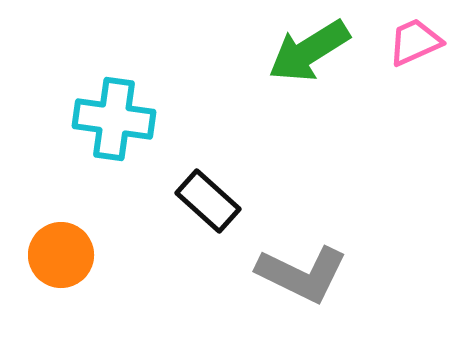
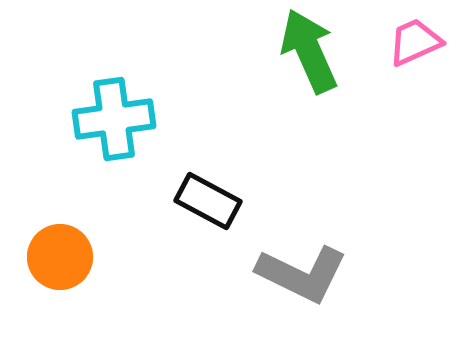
green arrow: rotated 98 degrees clockwise
cyan cross: rotated 16 degrees counterclockwise
black rectangle: rotated 14 degrees counterclockwise
orange circle: moved 1 px left, 2 px down
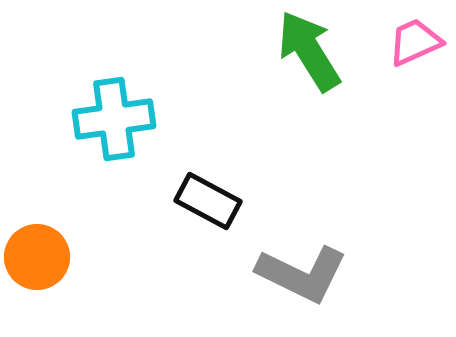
green arrow: rotated 8 degrees counterclockwise
orange circle: moved 23 px left
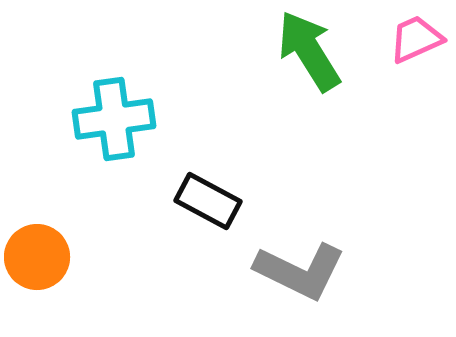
pink trapezoid: moved 1 px right, 3 px up
gray L-shape: moved 2 px left, 3 px up
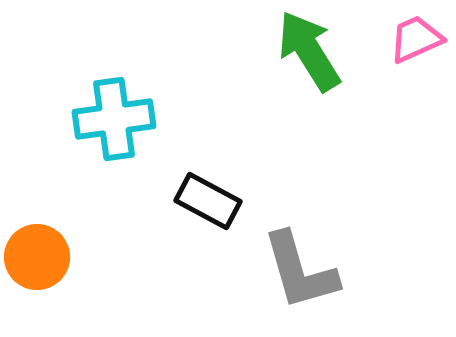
gray L-shape: rotated 48 degrees clockwise
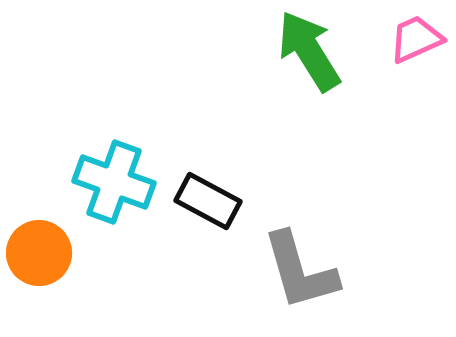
cyan cross: moved 63 px down; rotated 28 degrees clockwise
orange circle: moved 2 px right, 4 px up
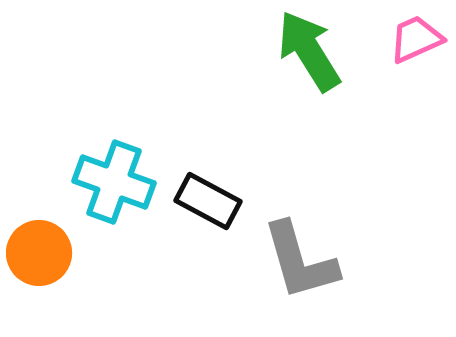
gray L-shape: moved 10 px up
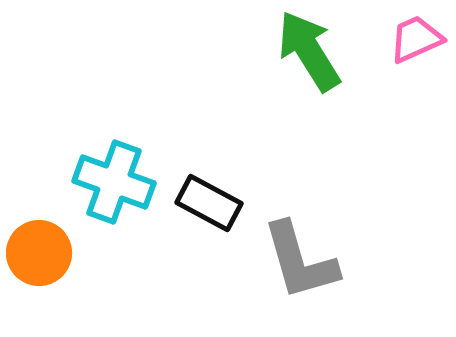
black rectangle: moved 1 px right, 2 px down
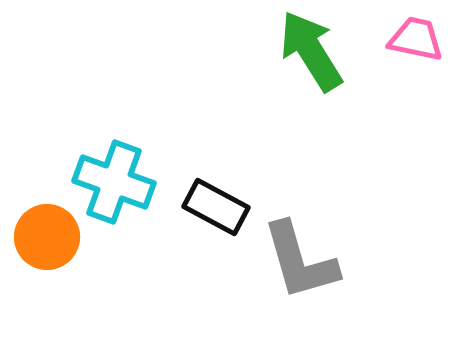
pink trapezoid: rotated 36 degrees clockwise
green arrow: moved 2 px right
black rectangle: moved 7 px right, 4 px down
orange circle: moved 8 px right, 16 px up
